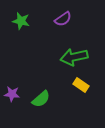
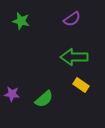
purple semicircle: moved 9 px right
green arrow: rotated 12 degrees clockwise
green semicircle: moved 3 px right
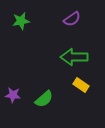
green star: rotated 24 degrees counterclockwise
purple star: moved 1 px right, 1 px down
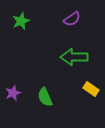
green star: rotated 12 degrees counterclockwise
yellow rectangle: moved 10 px right, 4 px down
purple star: moved 2 px up; rotated 28 degrees counterclockwise
green semicircle: moved 1 px right, 2 px up; rotated 108 degrees clockwise
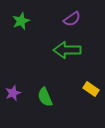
green arrow: moved 7 px left, 7 px up
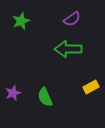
green arrow: moved 1 px right, 1 px up
yellow rectangle: moved 2 px up; rotated 63 degrees counterclockwise
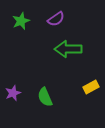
purple semicircle: moved 16 px left
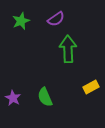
green arrow: rotated 88 degrees clockwise
purple star: moved 5 px down; rotated 21 degrees counterclockwise
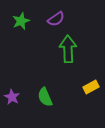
purple star: moved 1 px left, 1 px up
